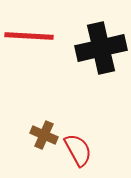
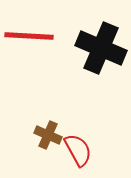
black cross: rotated 36 degrees clockwise
brown cross: moved 4 px right
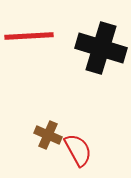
red line: rotated 6 degrees counterclockwise
black cross: rotated 6 degrees counterclockwise
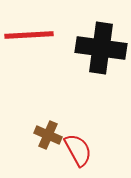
red line: moved 1 px up
black cross: rotated 9 degrees counterclockwise
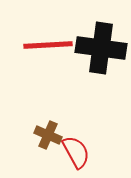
red line: moved 19 px right, 10 px down
red semicircle: moved 2 px left, 2 px down
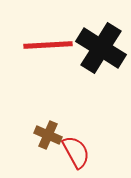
black cross: rotated 24 degrees clockwise
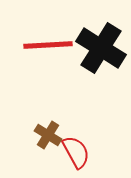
brown cross: rotated 8 degrees clockwise
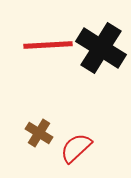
brown cross: moved 9 px left, 2 px up
red semicircle: moved 4 px up; rotated 104 degrees counterclockwise
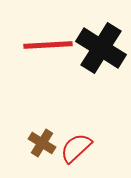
brown cross: moved 3 px right, 10 px down
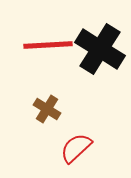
black cross: moved 1 px left, 1 px down
brown cross: moved 5 px right, 34 px up
